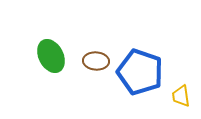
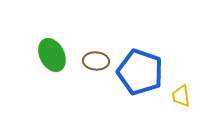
green ellipse: moved 1 px right, 1 px up
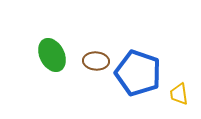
blue pentagon: moved 2 px left, 1 px down
yellow trapezoid: moved 2 px left, 2 px up
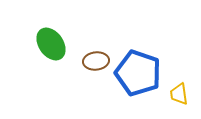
green ellipse: moved 1 px left, 11 px up; rotated 8 degrees counterclockwise
brown ellipse: rotated 10 degrees counterclockwise
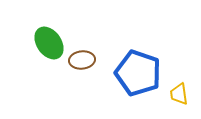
green ellipse: moved 2 px left, 1 px up
brown ellipse: moved 14 px left, 1 px up
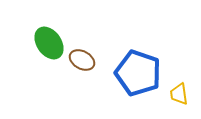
brown ellipse: rotated 35 degrees clockwise
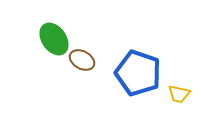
green ellipse: moved 5 px right, 4 px up
yellow trapezoid: rotated 70 degrees counterclockwise
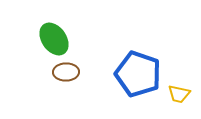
brown ellipse: moved 16 px left, 12 px down; rotated 30 degrees counterclockwise
blue pentagon: moved 1 px down
